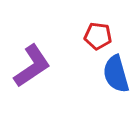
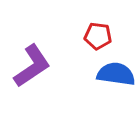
blue semicircle: rotated 114 degrees clockwise
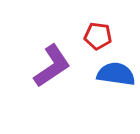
purple L-shape: moved 20 px right
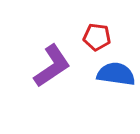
red pentagon: moved 1 px left, 1 px down
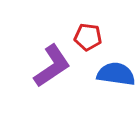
red pentagon: moved 9 px left
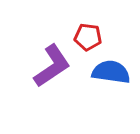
blue semicircle: moved 5 px left, 2 px up
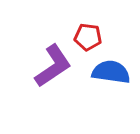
purple L-shape: moved 1 px right
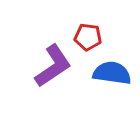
blue semicircle: moved 1 px right, 1 px down
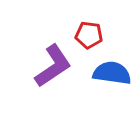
red pentagon: moved 1 px right, 2 px up
